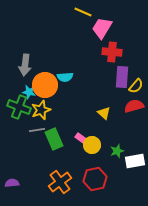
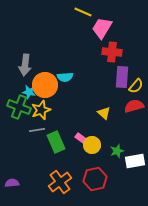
green rectangle: moved 2 px right, 3 px down
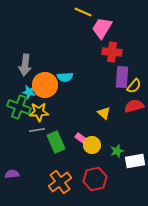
yellow semicircle: moved 2 px left
yellow star: moved 2 px left, 2 px down; rotated 18 degrees clockwise
purple semicircle: moved 9 px up
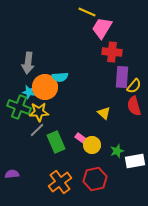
yellow line: moved 4 px right
gray arrow: moved 3 px right, 2 px up
cyan semicircle: moved 5 px left
orange circle: moved 2 px down
red semicircle: rotated 90 degrees counterclockwise
gray line: rotated 35 degrees counterclockwise
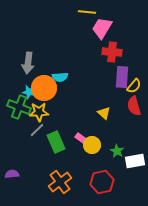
yellow line: rotated 18 degrees counterclockwise
orange circle: moved 1 px left, 1 px down
green star: rotated 24 degrees counterclockwise
red hexagon: moved 7 px right, 3 px down
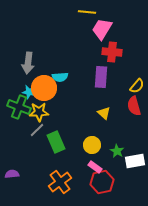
pink trapezoid: moved 1 px down
purple rectangle: moved 21 px left
yellow semicircle: moved 3 px right
pink rectangle: moved 13 px right, 28 px down
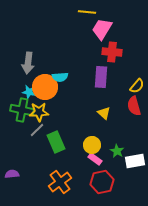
orange circle: moved 1 px right, 1 px up
green cross: moved 3 px right, 3 px down; rotated 10 degrees counterclockwise
pink rectangle: moved 8 px up
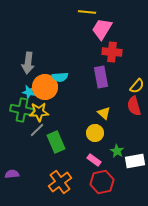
purple rectangle: rotated 15 degrees counterclockwise
yellow circle: moved 3 px right, 12 px up
pink rectangle: moved 1 px left, 1 px down
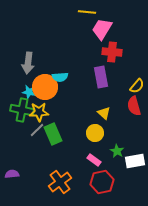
green rectangle: moved 3 px left, 8 px up
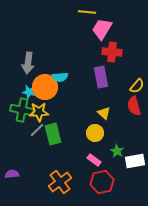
green rectangle: rotated 10 degrees clockwise
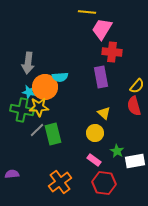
yellow star: moved 5 px up
red hexagon: moved 2 px right, 1 px down; rotated 20 degrees clockwise
